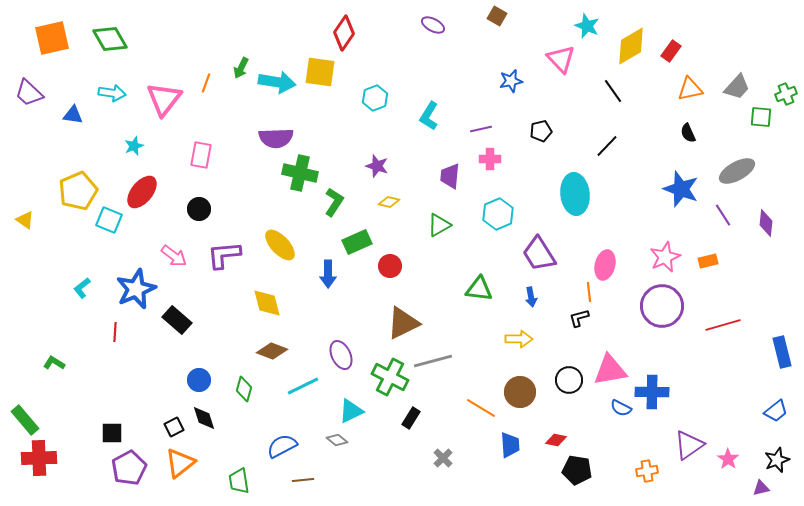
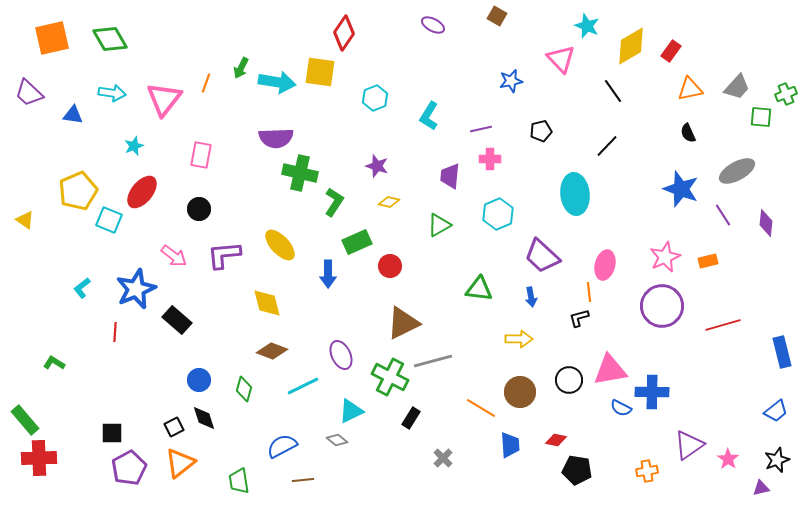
purple trapezoid at (539, 254): moved 3 px right, 2 px down; rotated 15 degrees counterclockwise
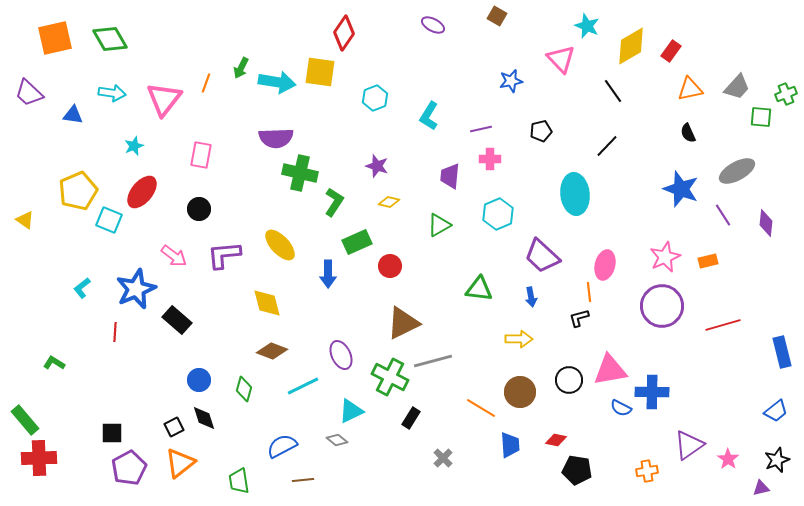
orange square at (52, 38): moved 3 px right
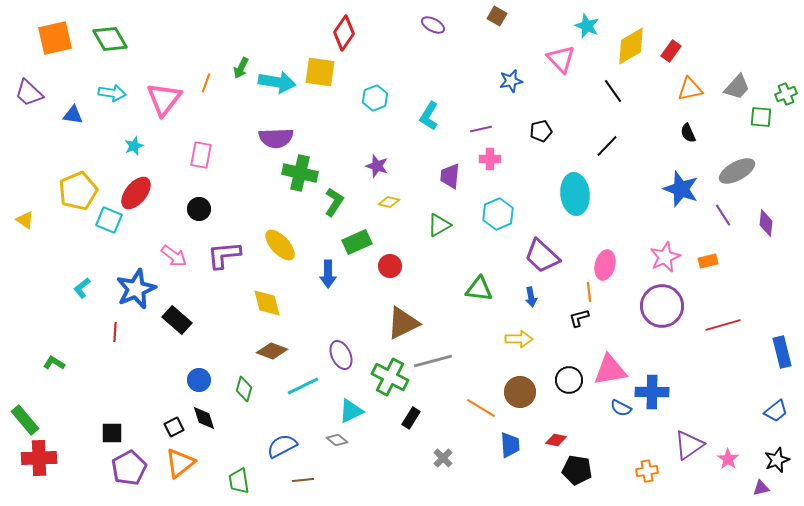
red ellipse at (142, 192): moved 6 px left, 1 px down
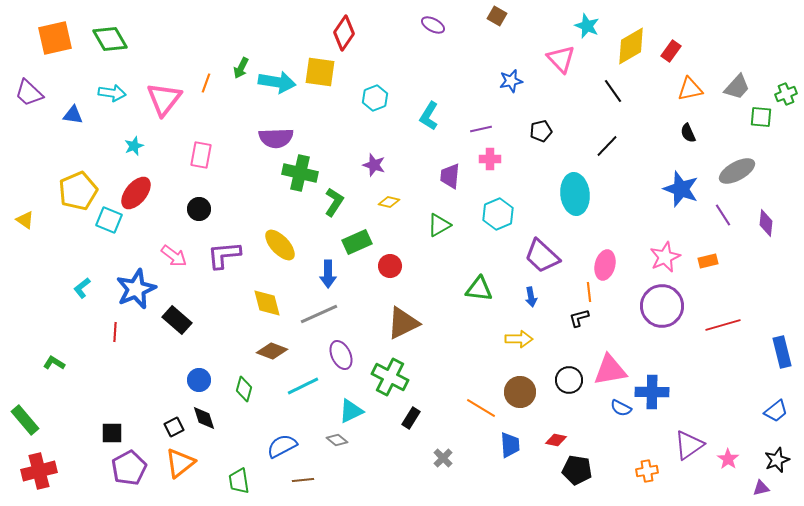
purple star at (377, 166): moved 3 px left, 1 px up
gray line at (433, 361): moved 114 px left, 47 px up; rotated 9 degrees counterclockwise
red cross at (39, 458): moved 13 px down; rotated 12 degrees counterclockwise
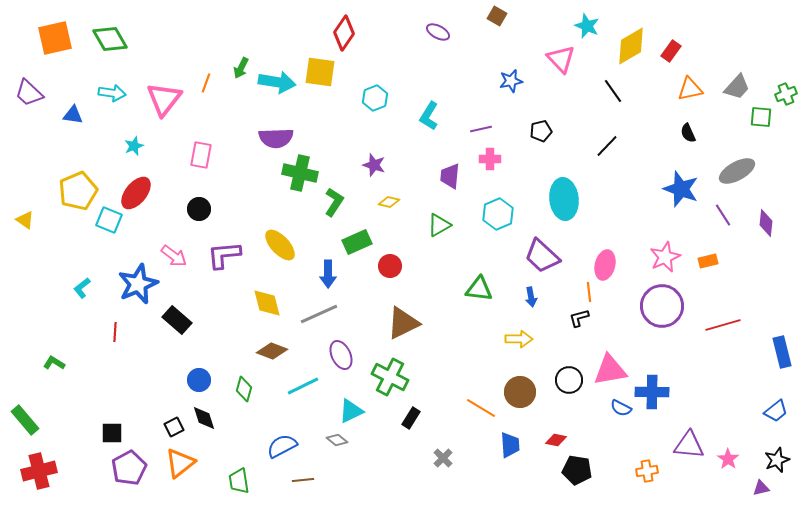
purple ellipse at (433, 25): moved 5 px right, 7 px down
cyan ellipse at (575, 194): moved 11 px left, 5 px down
blue star at (136, 289): moved 2 px right, 5 px up
purple triangle at (689, 445): rotated 40 degrees clockwise
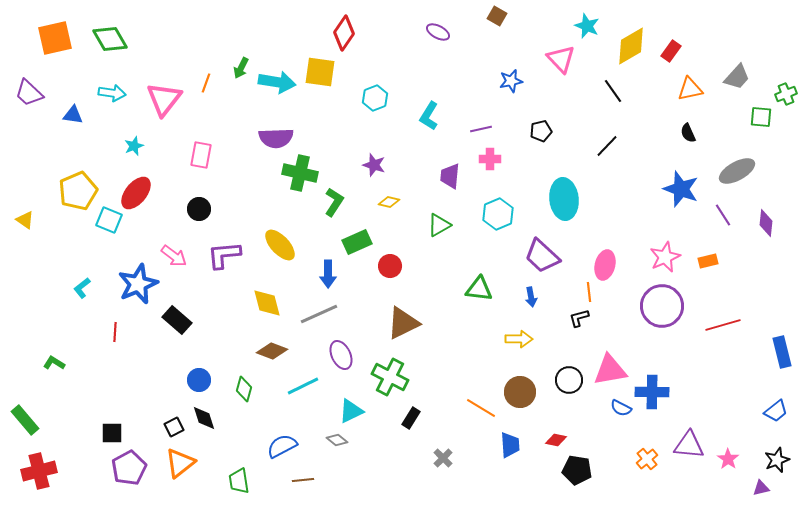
gray trapezoid at (737, 87): moved 10 px up
orange cross at (647, 471): moved 12 px up; rotated 30 degrees counterclockwise
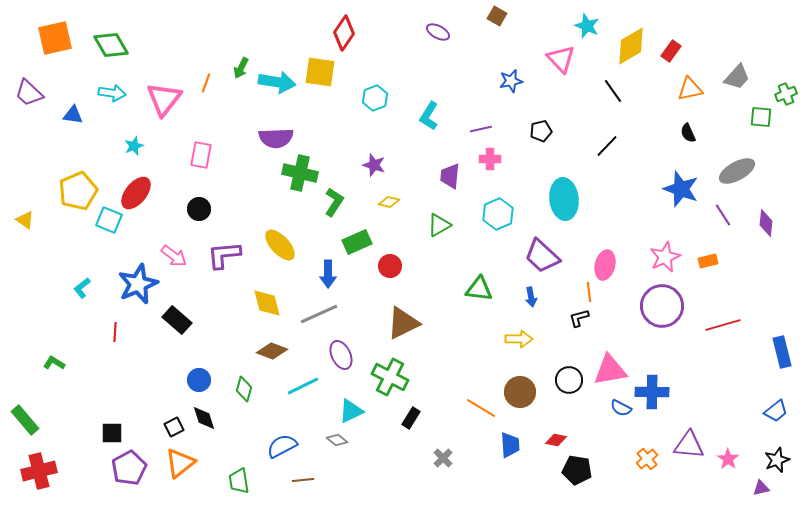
green diamond at (110, 39): moved 1 px right, 6 px down
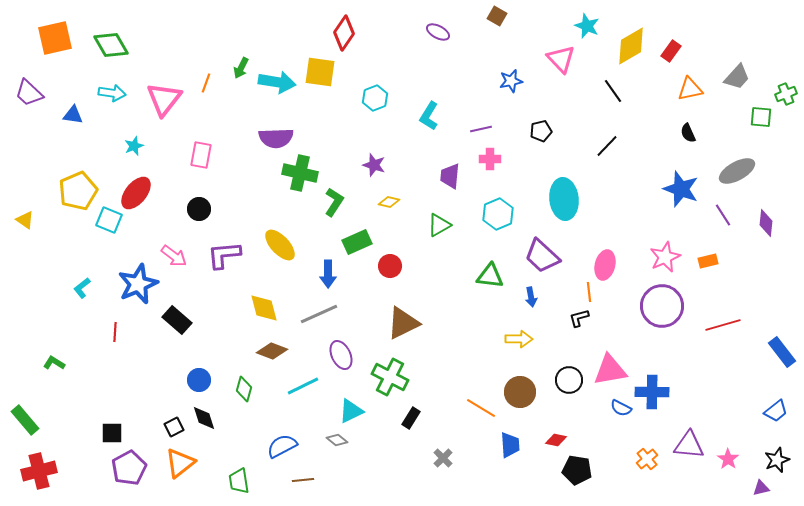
green triangle at (479, 289): moved 11 px right, 13 px up
yellow diamond at (267, 303): moved 3 px left, 5 px down
blue rectangle at (782, 352): rotated 24 degrees counterclockwise
